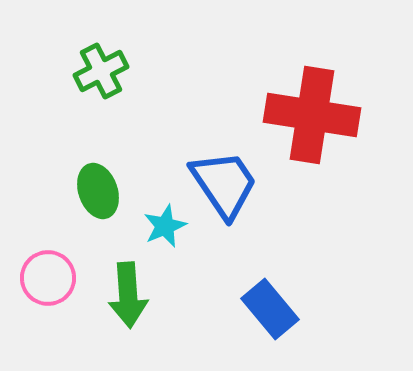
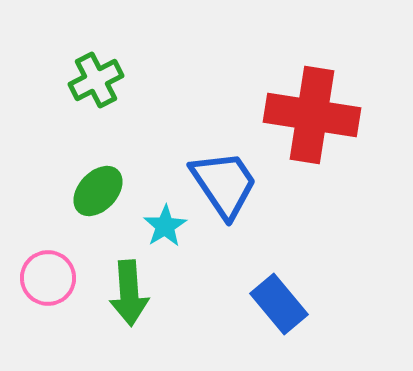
green cross: moved 5 px left, 9 px down
green ellipse: rotated 62 degrees clockwise
cyan star: rotated 9 degrees counterclockwise
green arrow: moved 1 px right, 2 px up
blue rectangle: moved 9 px right, 5 px up
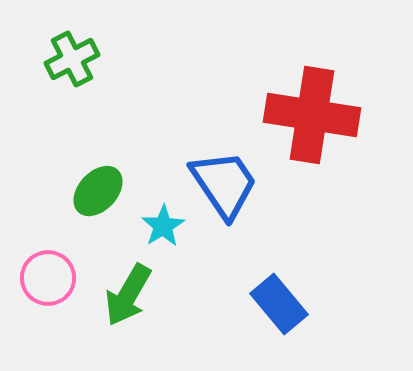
green cross: moved 24 px left, 21 px up
cyan star: moved 2 px left
green arrow: moved 1 px left, 2 px down; rotated 34 degrees clockwise
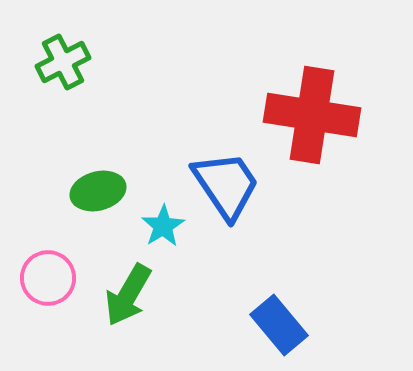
green cross: moved 9 px left, 3 px down
blue trapezoid: moved 2 px right, 1 px down
green ellipse: rotated 32 degrees clockwise
blue rectangle: moved 21 px down
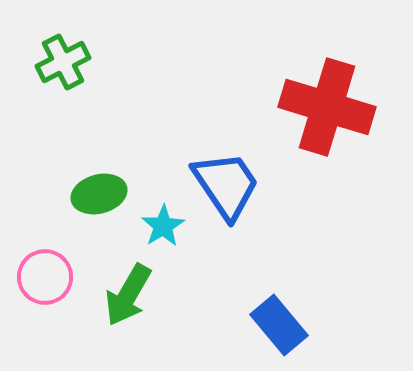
red cross: moved 15 px right, 8 px up; rotated 8 degrees clockwise
green ellipse: moved 1 px right, 3 px down
pink circle: moved 3 px left, 1 px up
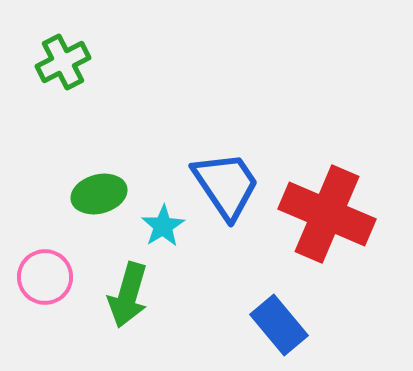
red cross: moved 107 px down; rotated 6 degrees clockwise
green arrow: rotated 14 degrees counterclockwise
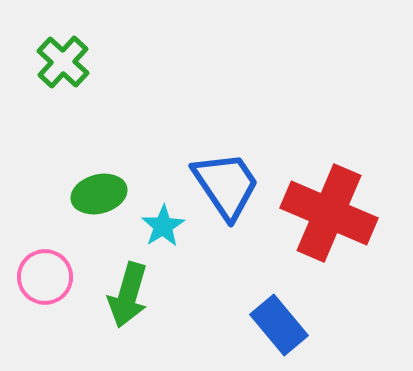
green cross: rotated 20 degrees counterclockwise
red cross: moved 2 px right, 1 px up
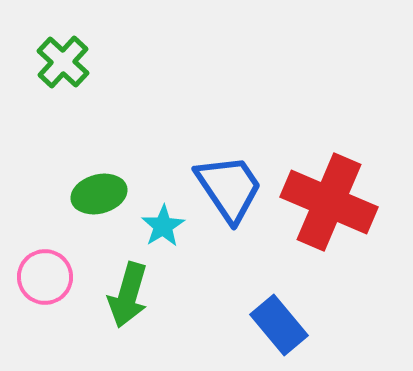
blue trapezoid: moved 3 px right, 3 px down
red cross: moved 11 px up
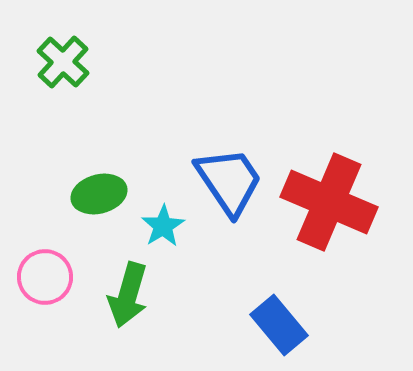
blue trapezoid: moved 7 px up
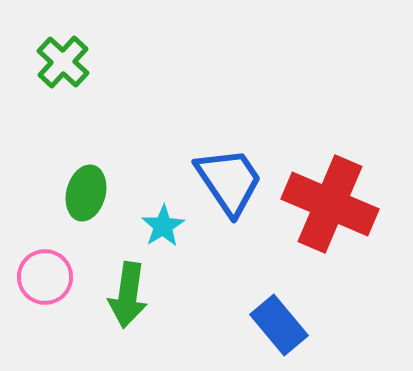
green ellipse: moved 13 px left, 1 px up; rotated 60 degrees counterclockwise
red cross: moved 1 px right, 2 px down
green arrow: rotated 8 degrees counterclockwise
